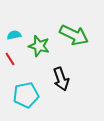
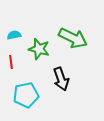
green arrow: moved 1 px left, 3 px down
green star: moved 3 px down
red line: moved 1 px right, 3 px down; rotated 24 degrees clockwise
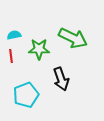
green star: rotated 15 degrees counterclockwise
red line: moved 6 px up
cyan pentagon: rotated 10 degrees counterclockwise
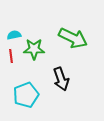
green star: moved 5 px left
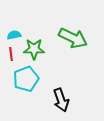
red line: moved 2 px up
black arrow: moved 21 px down
cyan pentagon: moved 16 px up
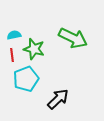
green star: rotated 15 degrees clockwise
red line: moved 1 px right, 1 px down
black arrow: moved 3 px left, 1 px up; rotated 115 degrees counterclockwise
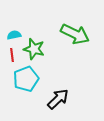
green arrow: moved 2 px right, 4 px up
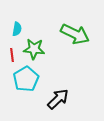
cyan semicircle: moved 3 px right, 6 px up; rotated 112 degrees clockwise
green star: rotated 10 degrees counterclockwise
cyan pentagon: rotated 10 degrees counterclockwise
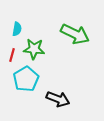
red line: rotated 24 degrees clockwise
black arrow: rotated 65 degrees clockwise
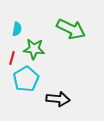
green arrow: moved 4 px left, 5 px up
red line: moved 3 px down
black arrow: rotated 15 degrees counterclockwise
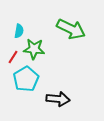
cyan semicircle: moved 2 px right, 2 px down
red line: moved 1 px right, 1 px up; rotated 16 degrees clockwise
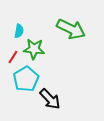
black arrow: moved 8 px left; rotated 40 degrees clockwise
